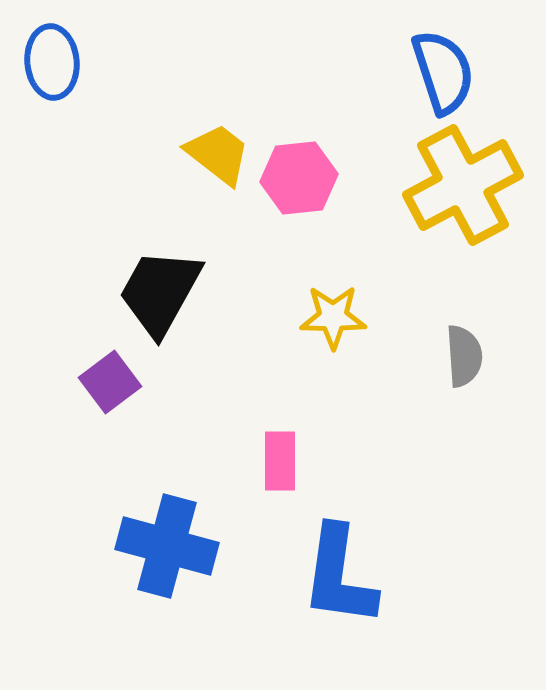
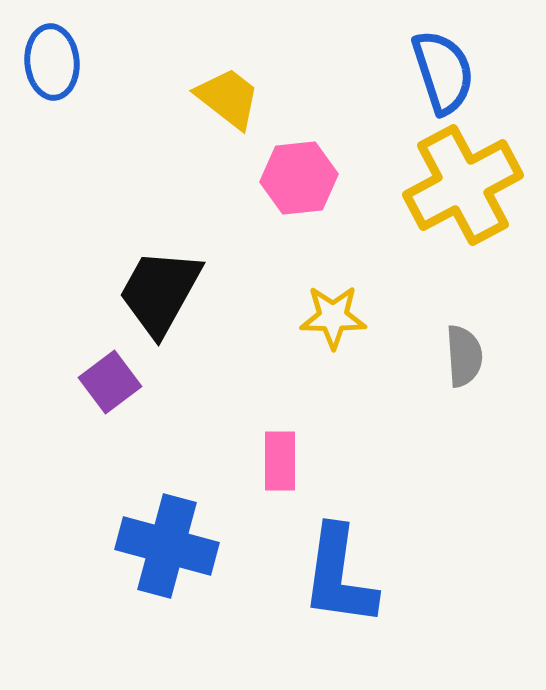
yellow trapezoid: moved 10 px right, 56 px up
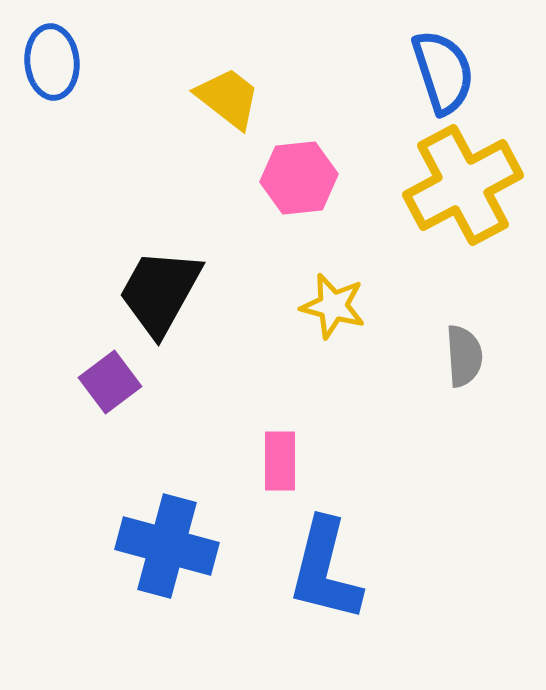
yellow star: moved 11 px up; rotated 14 degrees clockwise
blue L-shape: moved 14 px left, 6 px up; rotated 6 degrees clockwise
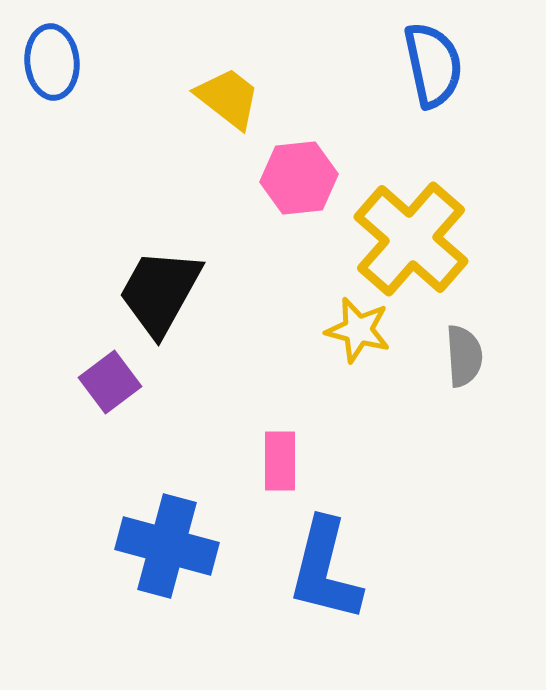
blue semicircle: moved 10 px left, 7 px up; rotated 6 degrees clockwise
yellow cross: moved 52 px left, 54 px down; rotated 21 degrees counterclockwise
yellow star: moved 25 px right, 24 px down
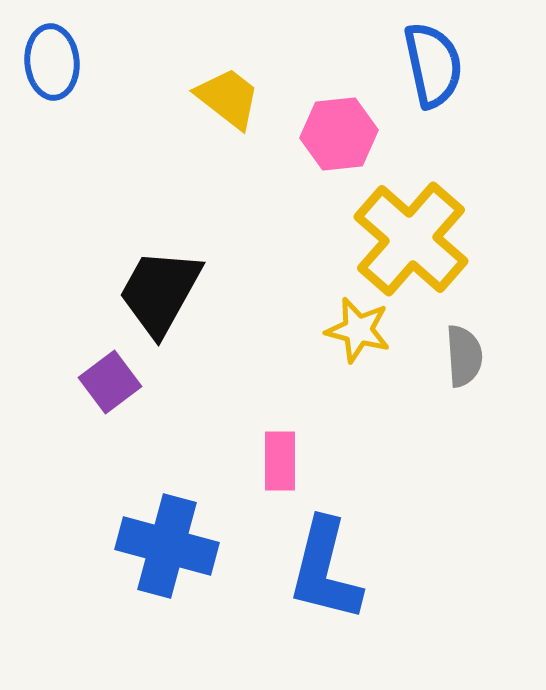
pink hexagon: moved 40 px right, 44 px up
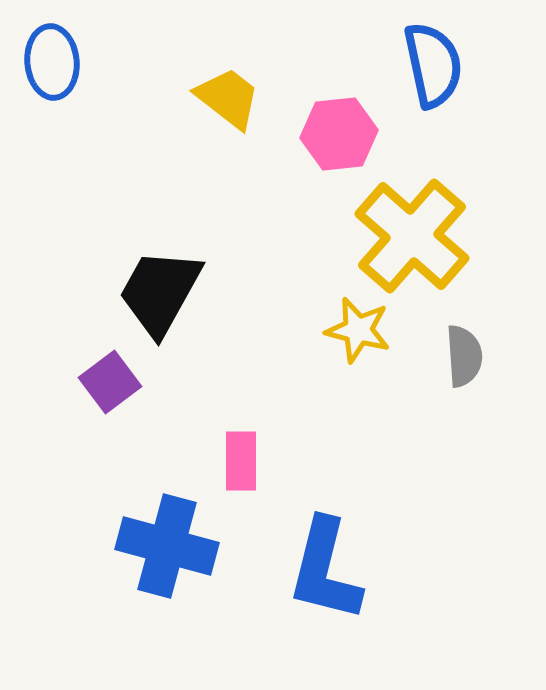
yellow cross: moved 1 px right, 3 px up
pink rectangle: moved 39 px left
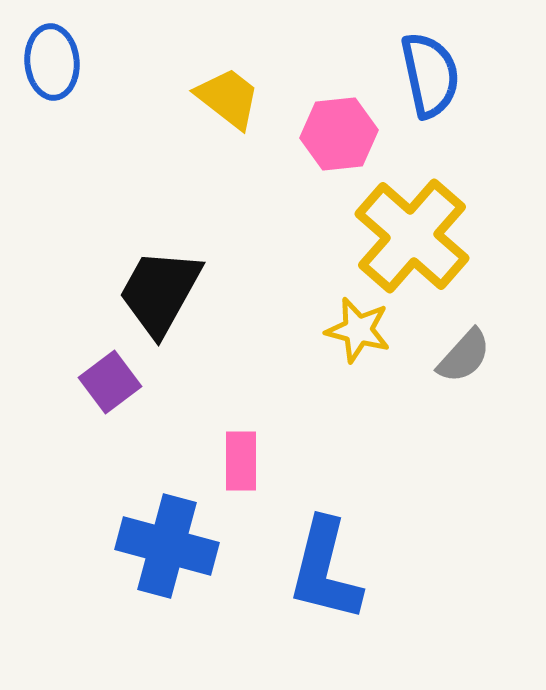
blue semicircle: moved 3 px left, 10 px down
gray semicircle: rotated 46 degrees clockwise
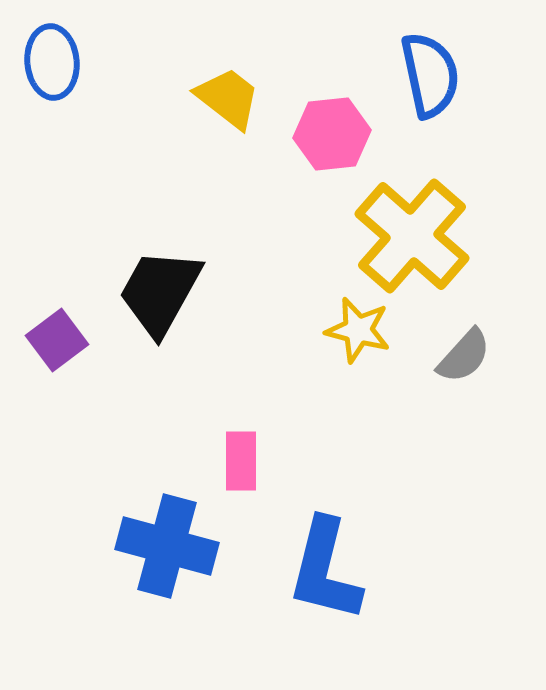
pink hexagon: moved 7 px left
purple square: moved 53 px left, 42 px up
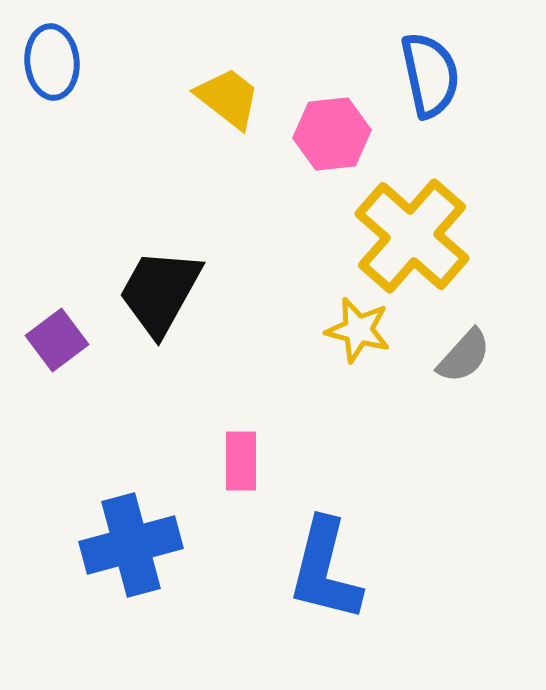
blue cross: moved 36 px left, 1 px up; rotated 30 degrees counterclockwise
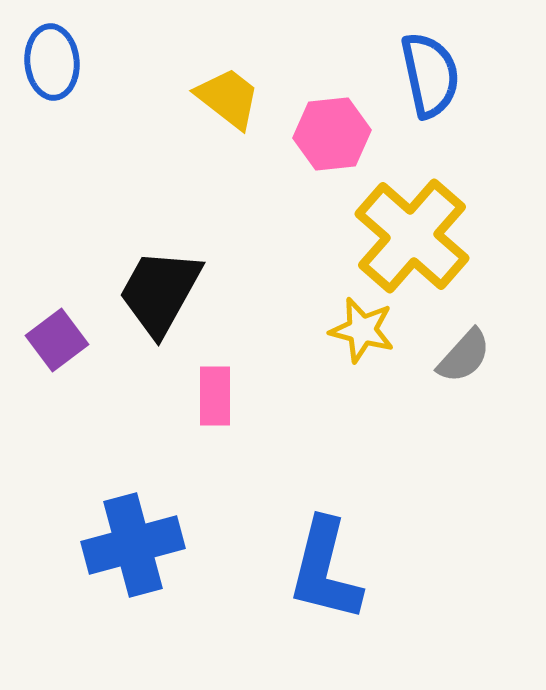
yellow star: moved 4 px right
pink rectangle: moved 26 px left, 65 px up
blue cross: moved 2 px right
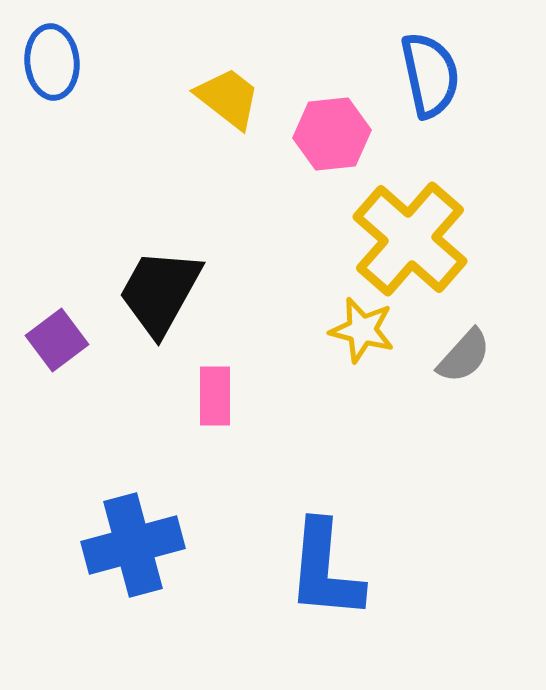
yellow cross: moved 2 px left, 3 px down
blue L-shape: rotated 9 degrees counterclockwise
